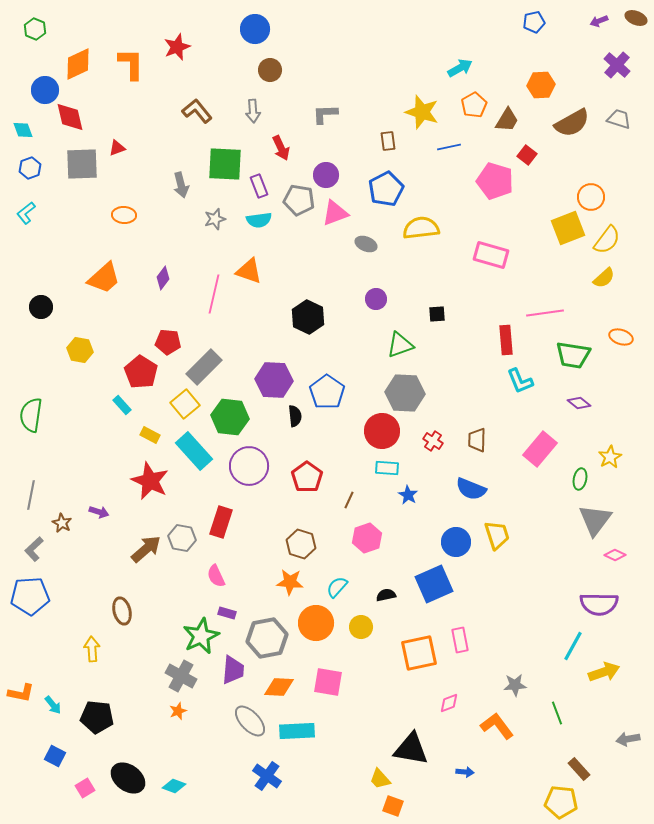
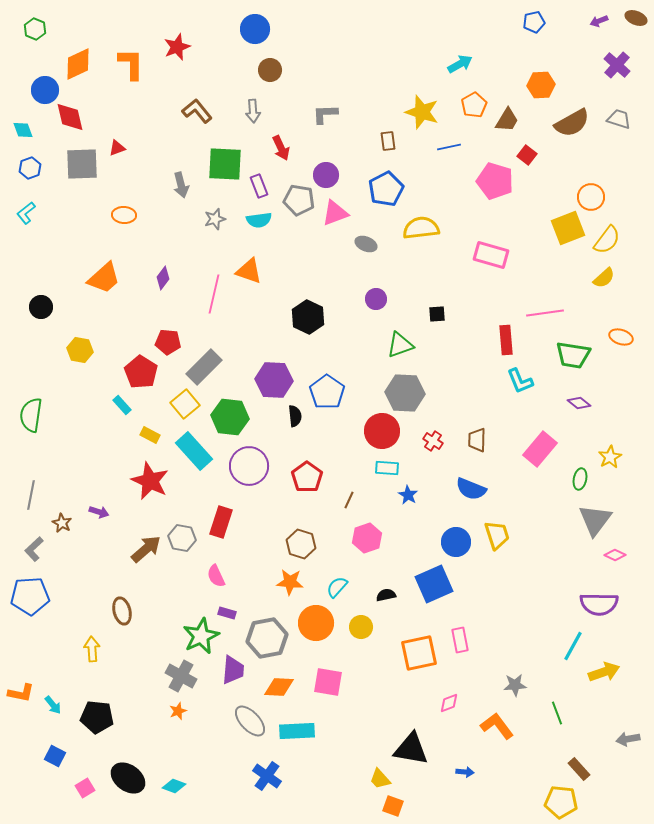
cyan arrow at (460, 68): moved 4 px up
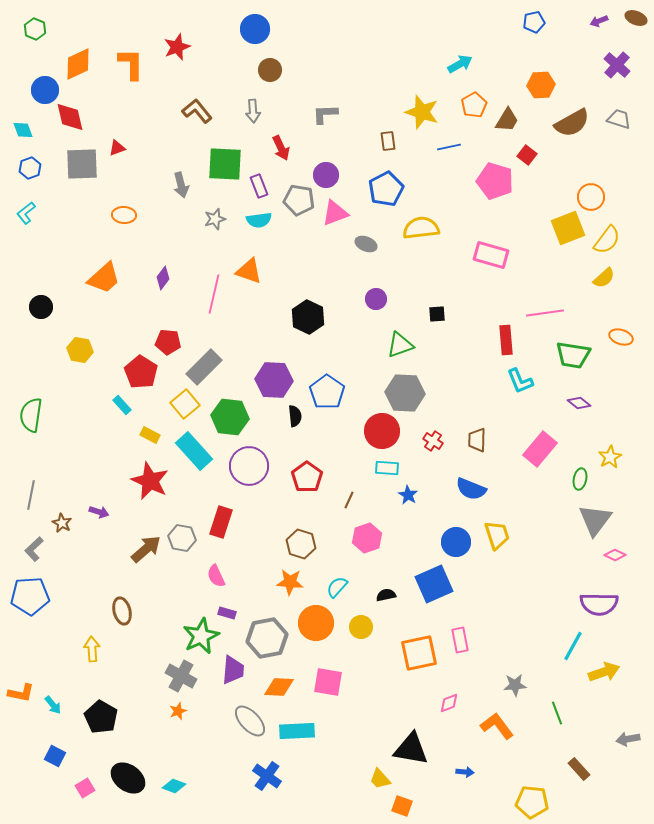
black pentagon at (97, 717): moved 4 px right; rotated 24 degrees clockwise
yellow pentagon at (561, 802): moved 29 px left
orange square at (393, 806): moved 9 px right
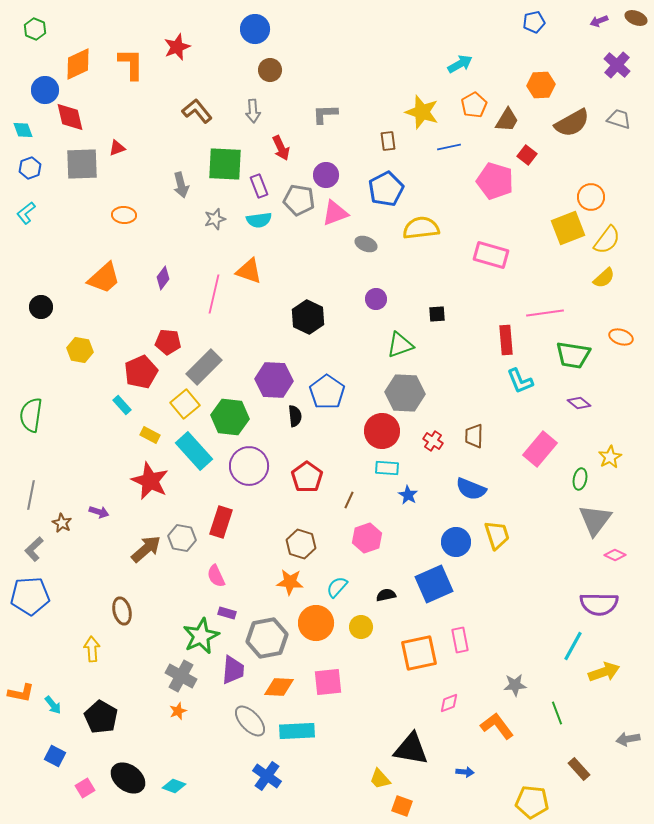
red pentagon at (141, 372): rotated 16 degrees clockwise
brown trapezoid at (477, 440): moved 3 px left, 4 px up
pink square at (328, 682): rotated 16 degrees counterclockwise
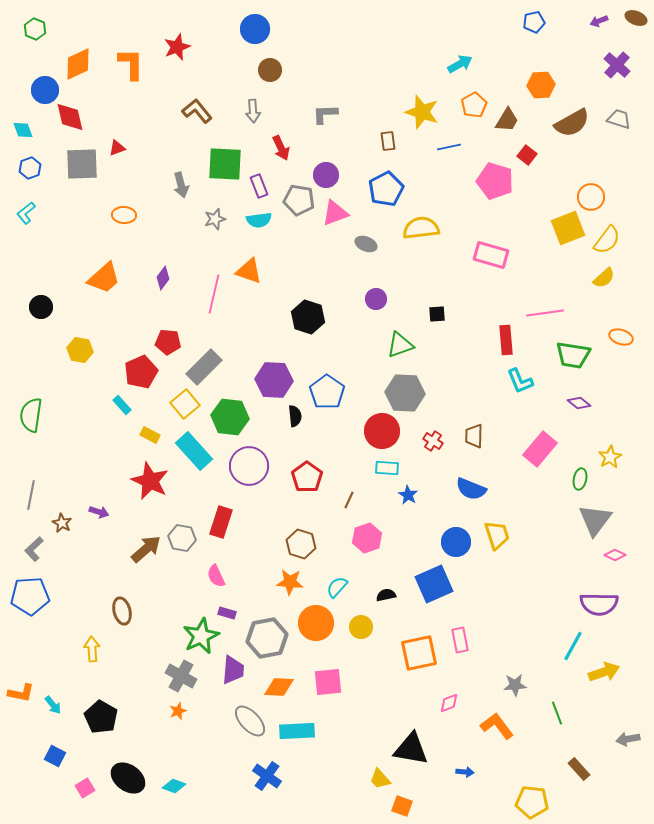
black hexagon at (308, 317): rotated 8 degrees counterclockwise
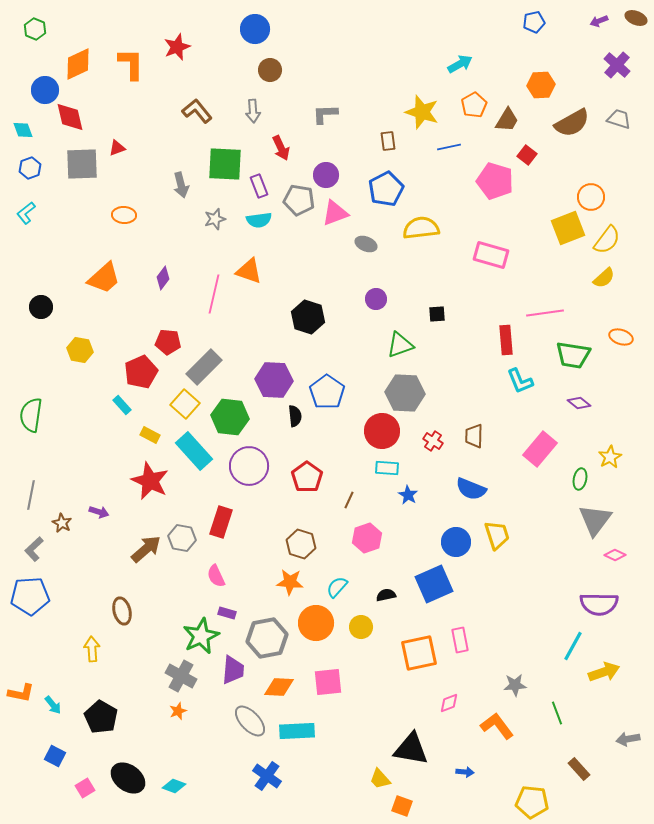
yellow square at (185, 404): rotated 8 degrees counterclockwise
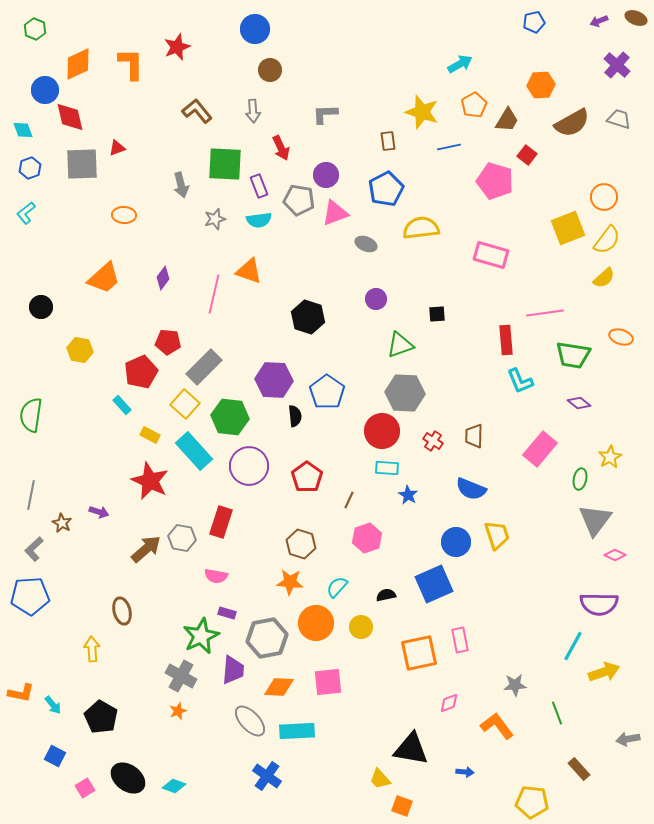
orange circle at (591, 197): moved 13 px right
pink semicircle at (216, 576): rotated 55 degrees counterclockwise
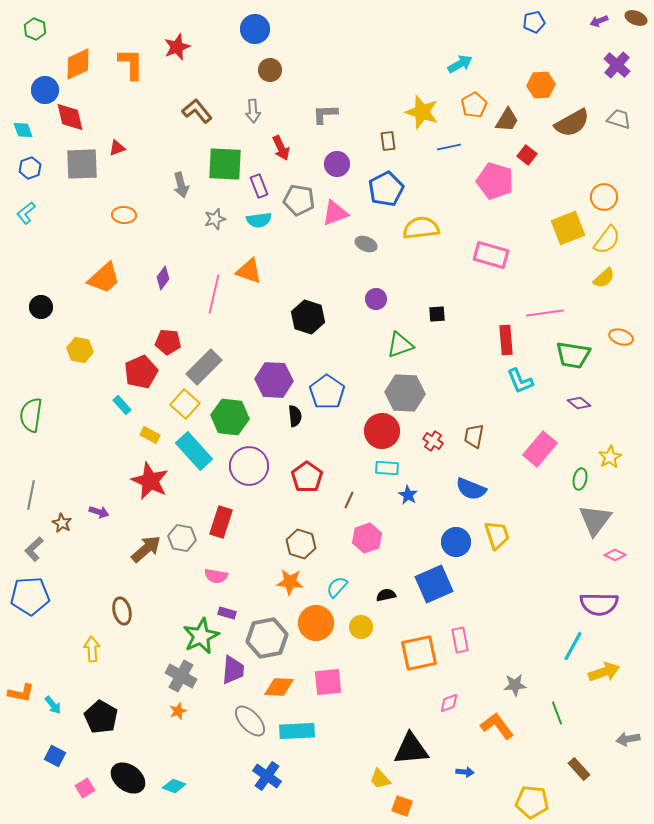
purple circle at (326, 175): moved 11 px right, 11 px up
brown trapezoid at (474, 436): rotated 10 degrees clockwise
black triangle at (411, 749): rotated 15 degrees counterclockwise
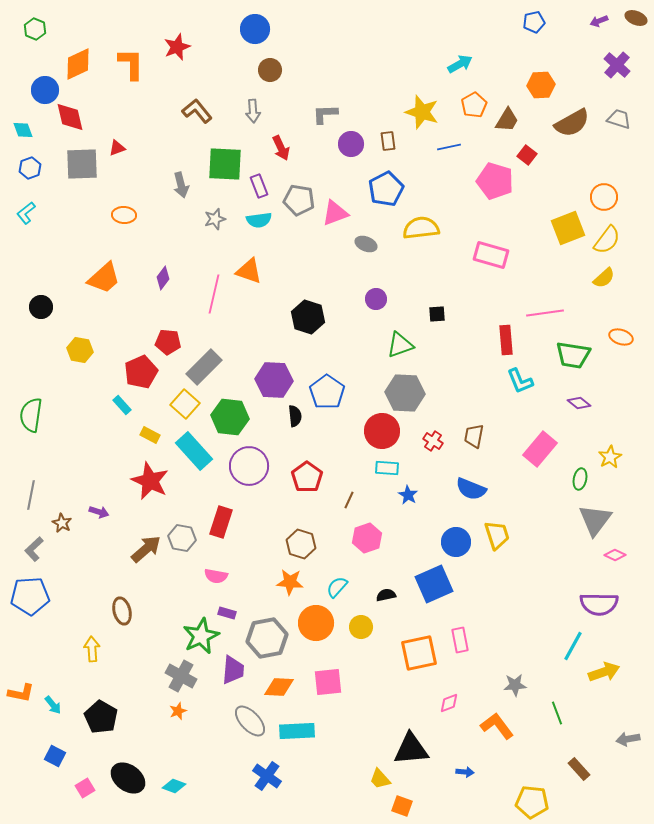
purple circle at (337, 164): moved 14 px right, 20 px up
